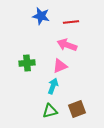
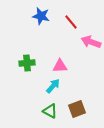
red line: rotated 56 degrees clockwise
pink arrow: moved 24 px right, 3 px up
pink triangle: rotated 21 degrees clockwise
cyan arrow: rotated 21 degrees clockwise
green triangle: rotated 42 degrees clockwise
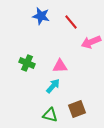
pink arrow: rotated 42 degrees counterclockwise
green cross: rotated 28 degrees clockwise
green triangle: moved 4 px down; rotated 14 degrees counterclockwise
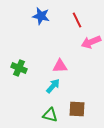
red line: moved 6 px right, 2 px up; rotated 14 degrees clockwise
green cross: moved 8 px left, 5 px down
brown square: rotated 24 degrees clockwise
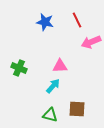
blue star: moved 4 px right, 6 px down
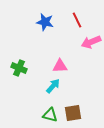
brown square: moved 4 px left, 4 px down; rotated 12 degrees counterclockwise
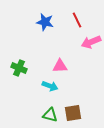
cyan arrow: moved 3 px left; rotated 70 degrees clockwise
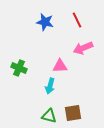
pink arrow: moved 8 px left, 6 px down
cyan arrow: rotated 84 degrees clockwise
green triangle: moved 1 px left, 1 px down
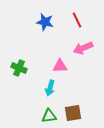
cyan arrow: moved 2 px down
green triangle: rotated 21 degrees counterclockwise
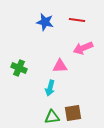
red line: rotated 56 degrees counterclockwise
green triangle: moved 3 px right, 1 px down
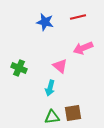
red line: moved 1 px right, 3 px up; rotated 21 degrees counterclockwise
pink triangle: rotated 42 degrees clockwise
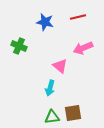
green cross: moved 22 px up
